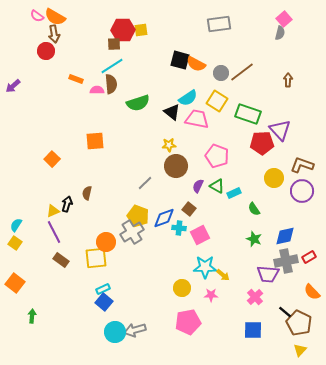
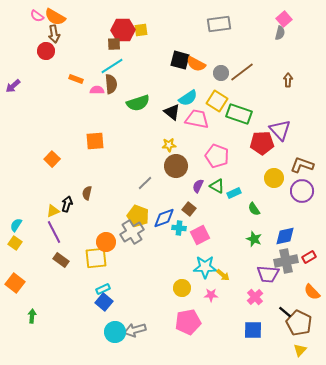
green rectangle at (248, 114): moved 9 px left
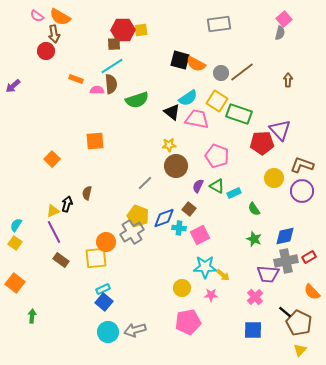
orange semicircle at (55, 17): moved 5 px right
green semicircle at (138, 103): moved 1 px left, 3 px up
cyan circle at (115, 332): moved 7 px left
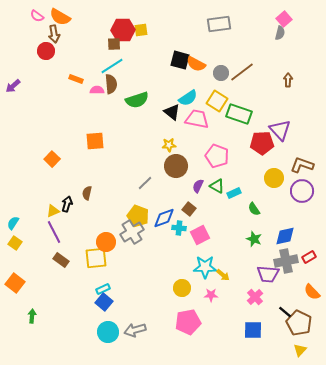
cyan semicircle at (16, 225): moved 3 px left, 2 px up
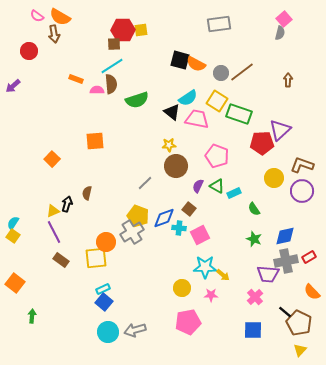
red circle at (46, 51): moved 17 px left
purple triangle at (280, 130): rotated 30 degrees clockwise
yellow square at (15, 243): moved 2 px left, 7 px up
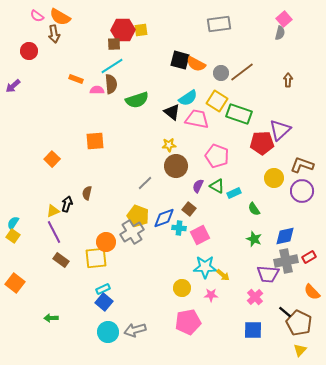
green arrow at (32, 316): moved 19 px right, 2 px down; rotated 96 degrees counterclockwise
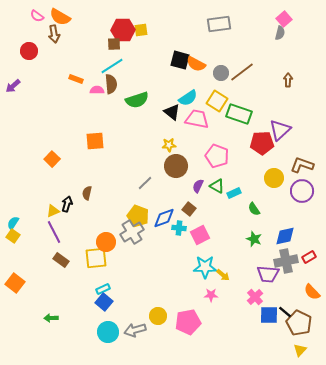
yellow circle at (182, 288): moved 24 px left, 28 px down
blue square at (253, 330): moved 16 px right, 15 px up
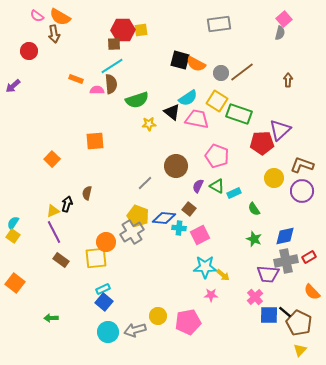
yellow star at (169, 145): moved 20 px left, 21 px up
blue diamond at (164, 218): rotated 25 degrees clockwise
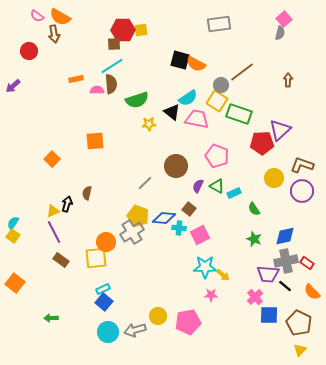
gray circle at (221, 73): moved 12 px down
orange rectangle at (76, 79): rotated 32 degrees counterclockwise
red rectangle at (309, 257): moved 2 px left, 6 px down; rotated 64 degrees clockwise
black line at (285, 312): moved 26 px up
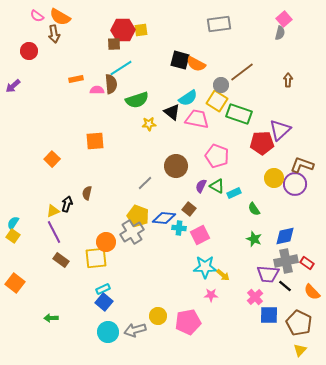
cyan line at (112, 66): moved 9 px right, 2 px down
purple semicircle at (198, 186): moved 3 px right
purple circle at (302, 191): moved 7 px left, 7 px up
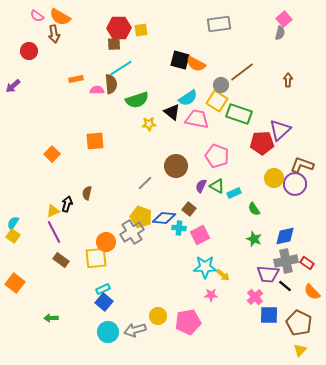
red hexagon at (123, 30): moved 4 px left, 2 px up
orange square at (52, 159): moved 5 px up
yellow pentagon at (138, 216): moved 3 px right, 1 px down
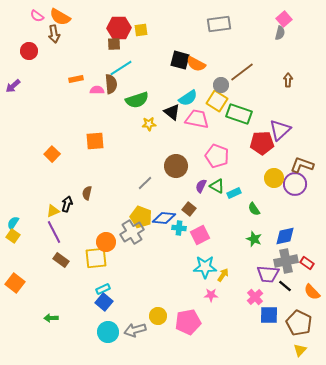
yellow arrow at (223, 275): rotated 96 degrees counterclockwise
